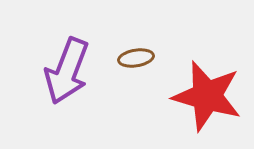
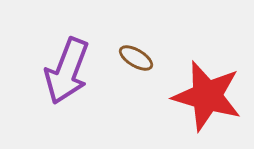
brown ellipse: rotated 40 degrees clockwise
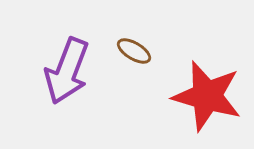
brown ellipse: moved 2 px left, 7 px up
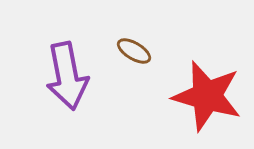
purple arrow: moved 5 px down; rotated 32 degrees counterclockwise
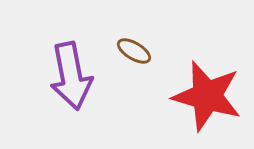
purple arrow: moved 4 px right
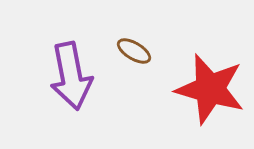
red star: moved 3 px right, 7 px up
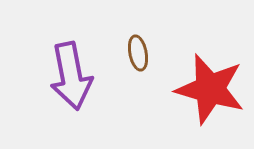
brown ellipse: moved 4 px right, 2 px down; rotated 48 degrees clockwise
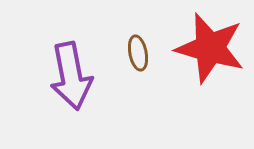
red star: moved 41 px up
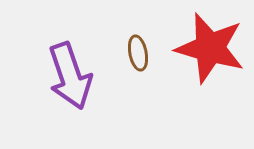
purple arrow: moved 1 px left; rotated 8 degrees counterclockwise
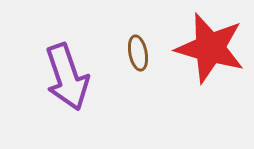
purple arrow: moved 3 px left, 1 px down
